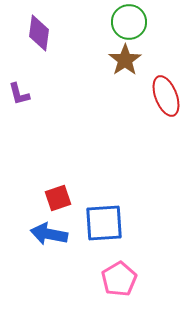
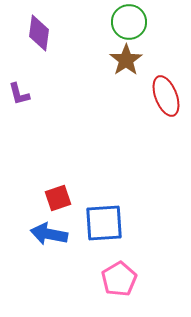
brown star: moved 1 px right
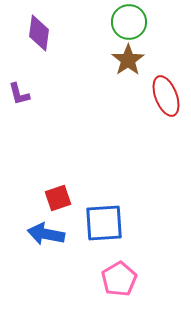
brown star: moved 2 px right
blue arrow: moved 3 px left
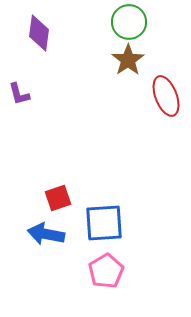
pink pentagon: moved 13 px left, 8 px up
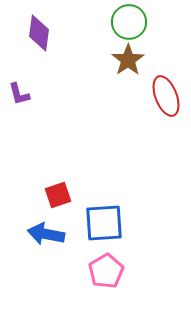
red square: moved 3 px up
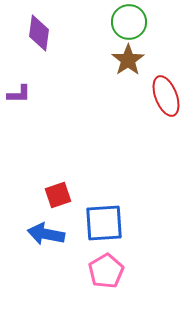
purple L-shape: rotated 75 degrees counterclockwise
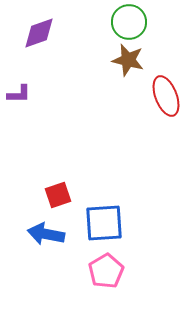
purple diamond: rotated 63 degrees clockwise
brown star: rotated 24 degrees counterclockwise
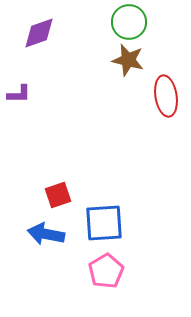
red ellipse: rotated 12 degrees clockwise
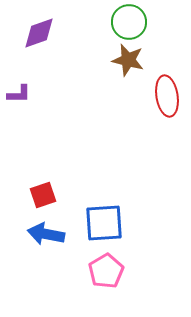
red ellipse: moved 1 px right
red square: moved 15 px left
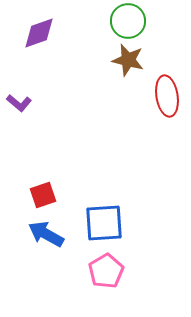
green circle: moved 1 px left, 1 px up
purple L-shape: moved 9 px down; rotated 40 degrees clockwise
blue arrow: rotated 18 degrees clockwise
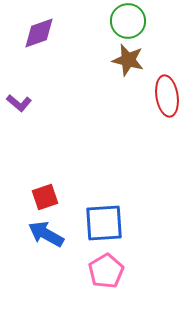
red square: moved 2 px right, 2 px down
